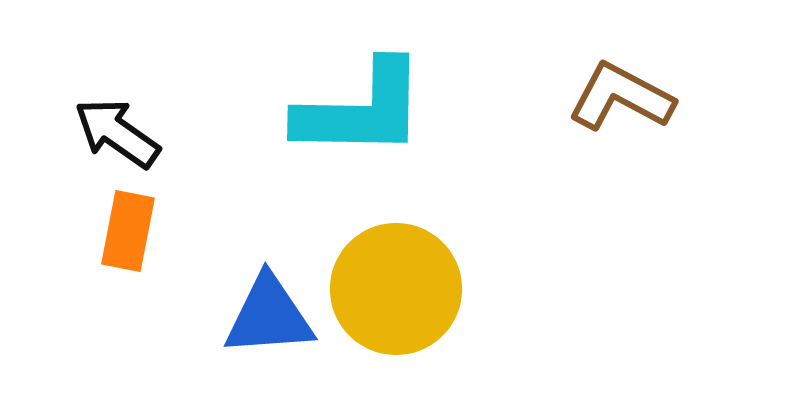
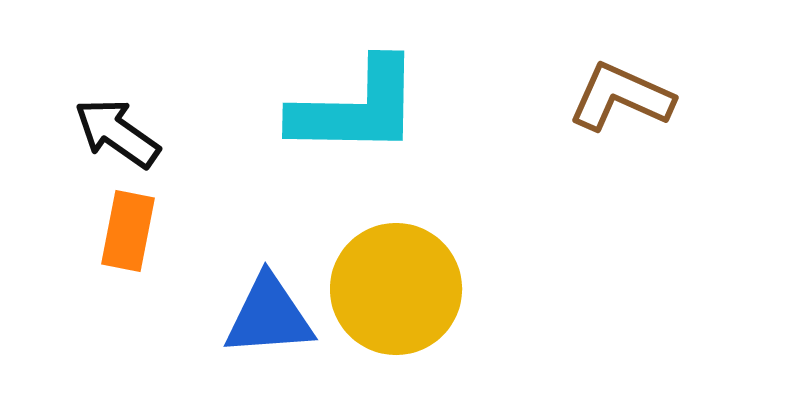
brown L-shape: rotated 4 degrees counterclockwise
cyan L-shape: moved 5 px left, 2 px up
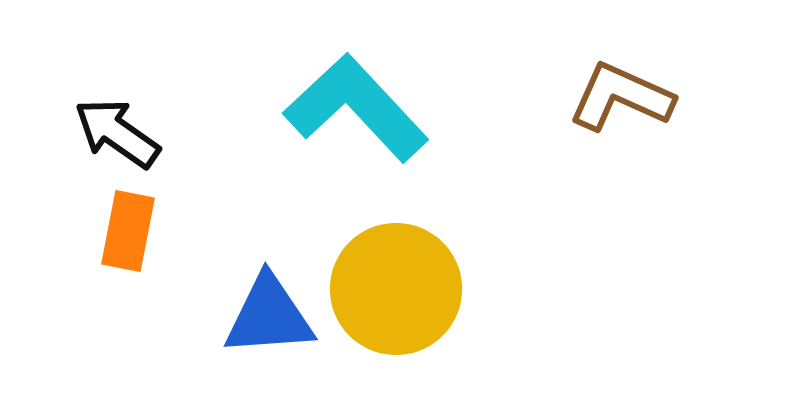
cyan L-shape: rotated 134 degrees counterclockwise
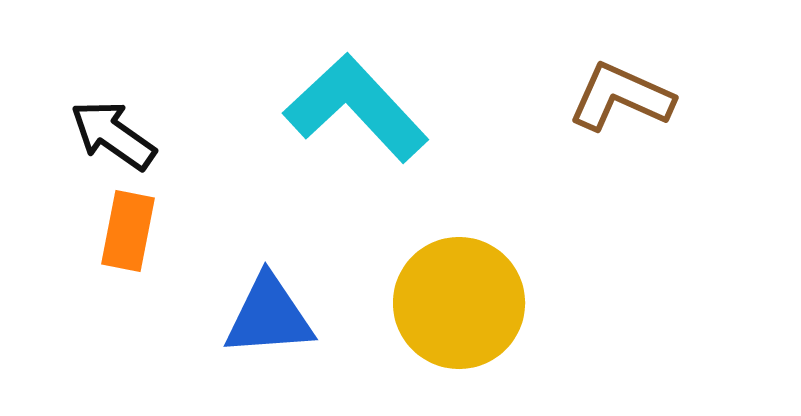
black arrow: moved 4 px left, 2 px down
yellow circle: moved 63 px right, 14 px down
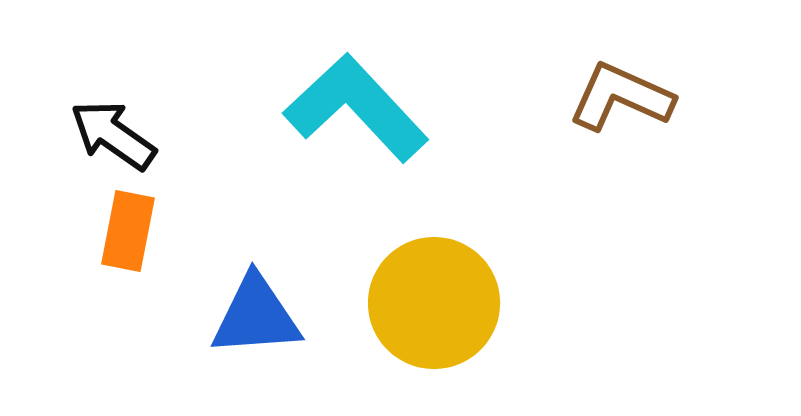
yellow circle: moved 25 px left
blue triangle: moved 13 px left
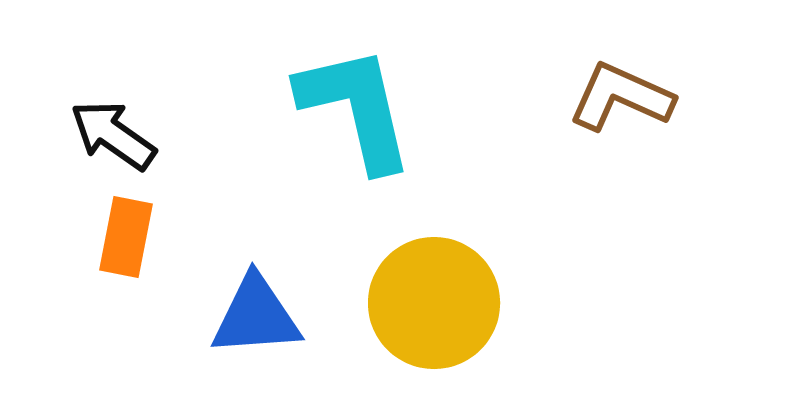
cyan L-shape: rotated 30 degrees clockwise
orange rectangle: moved 2 px left, 6 px down
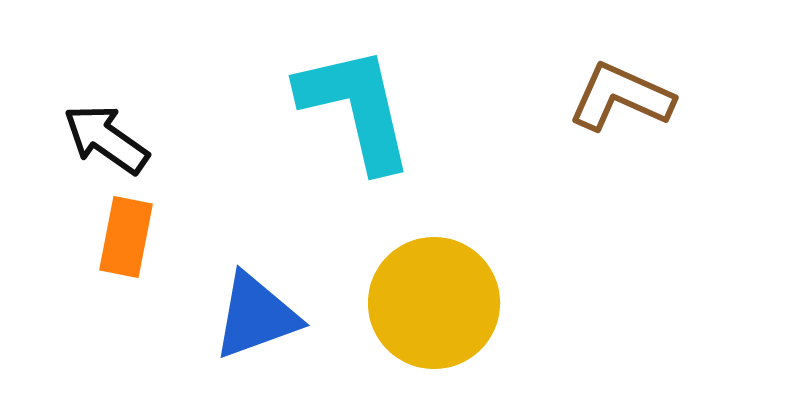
black arrow: moved 7 px left, 4 px down
blue triangle: rotated 16 degrees counterclockwise
